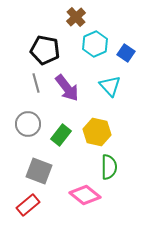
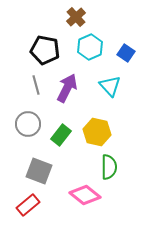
cyan hexagon: moved 5 px left, 3 px down
gray line: moved 2 px down
purple arrow: rotated 116 degrees counterclockwise
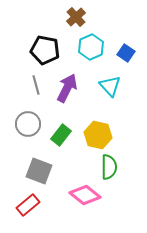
cyan hexagon: moved 1 px right
yellow hexagon: moved 1 px right, 3 px down
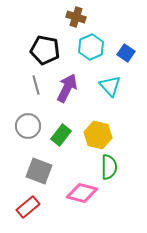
brown cross: rotated 30 degrees counterclockwise
gray circle: moved 2 px down
pink diamond: moved 3 px left, 2 px up; rotated 24 degrees counterclockwise
red rectangle: moved 2 px down
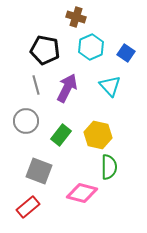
gray circle: moved 2 px left, 5 px up
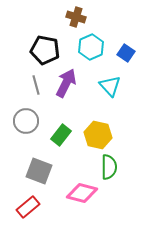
purple arrow: moved 1 px left, 5 px up
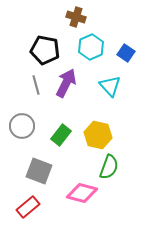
gray circle: moved 4 px left, 5 px down
green semicircle: rotated 20 degrees clockwise
